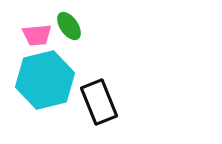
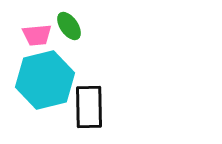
black rectangle: moved 10 px left, 5 px down; rotated 21 degrees clockwise
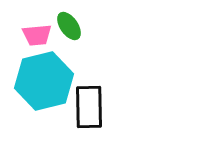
cyan hexagon: moved 1 px left, 1 px down
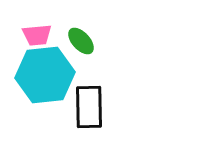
green ellipse: moved 12 px right, 15 px down; rotated 8 degrees counterclockwise
cyan hexagon: moved 1 px right, 6 px up; rotated 8 degrees clockwise
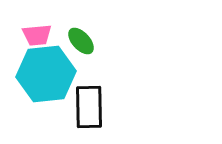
cyan hexagon: moved 1 px right, 1 px up
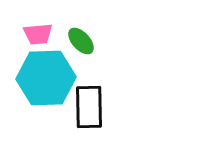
pink trapezoid: moved 1 px right, 1 px up
cyan hexagon: moved 4 px down; rotated 4 degrees clockwise
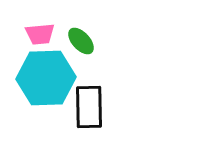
pink trapezoid: moved 2 px right
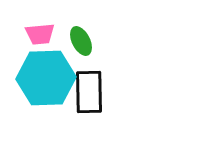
green ellipse: rotated 16 degrees clockwise
black rectangle: moved 15 px up
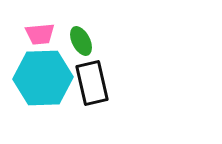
cyan hexagon: moved 3 px left
black rectangle: moved 3 px right, 9 px up; rotated 12 degrees counterclockwise
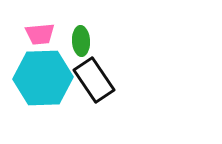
green ellipse: rotated 24 degrees clockwise
black rectangle: moved 2 px right, 3 px up; rotated 21 degrees counterclockwise
